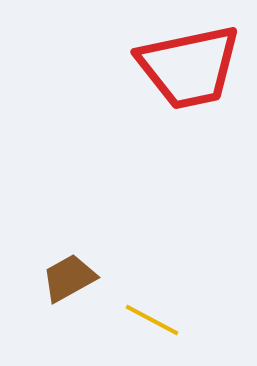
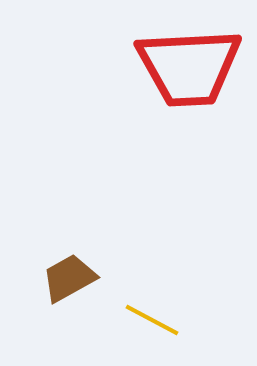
red trapezoid: rotated 9 degrees clockwise
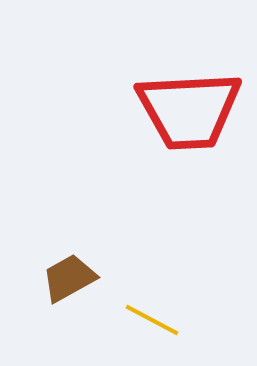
red trapezoid: moved 43 px down
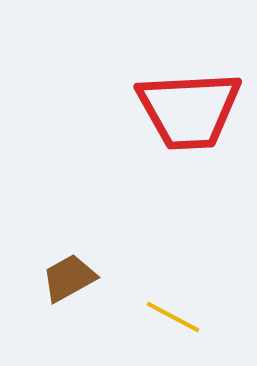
yellow line: moved 21 px right, 3 px up
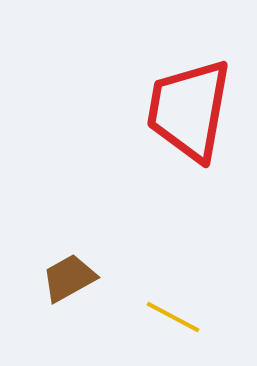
red trapezoid: rotated 103 degrees clockwise
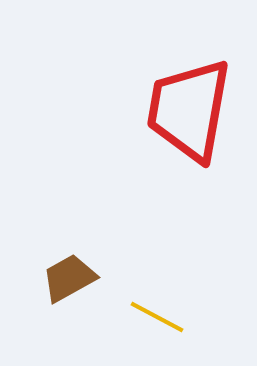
yellow line: moved 16 px left
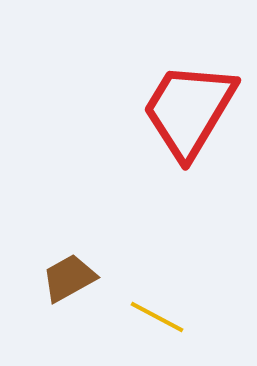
red trapezoid: rotated 21 degrees clockwise
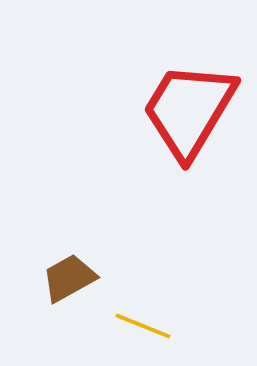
yellow line: moved 14 px left, 9 px down; rotated 6 degrees counterclockwise
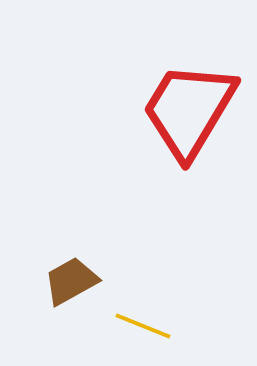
brown trapezoid: moved 2 px right, 3 px down
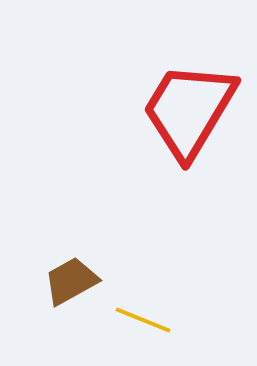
yellow line: moved 6 px up
